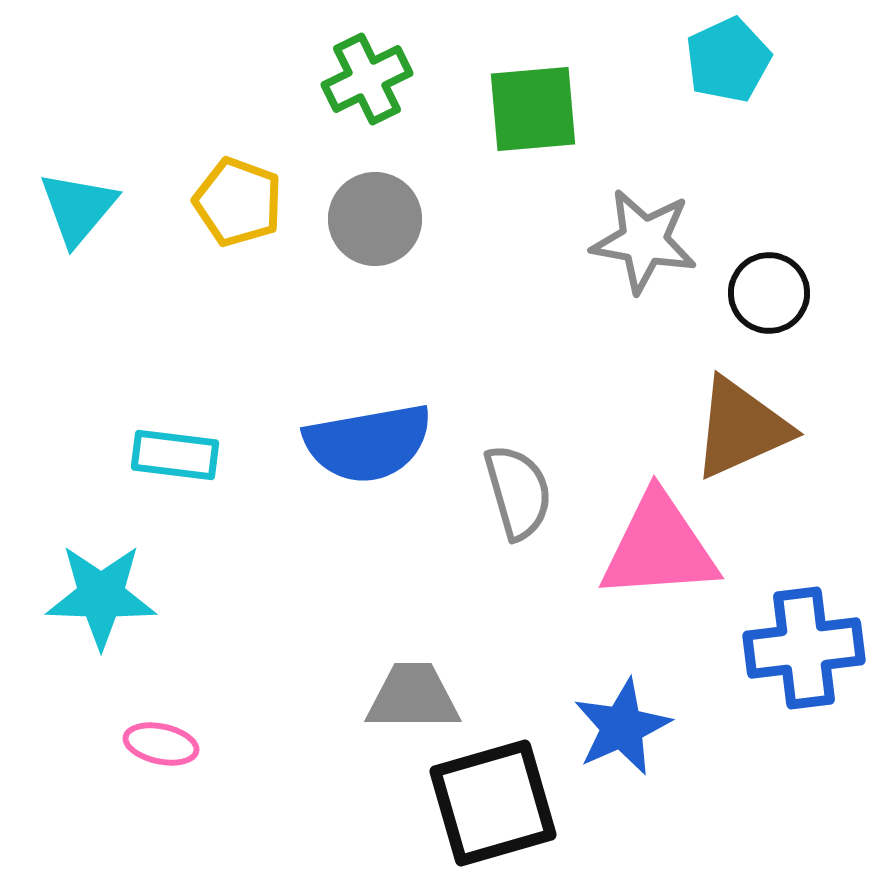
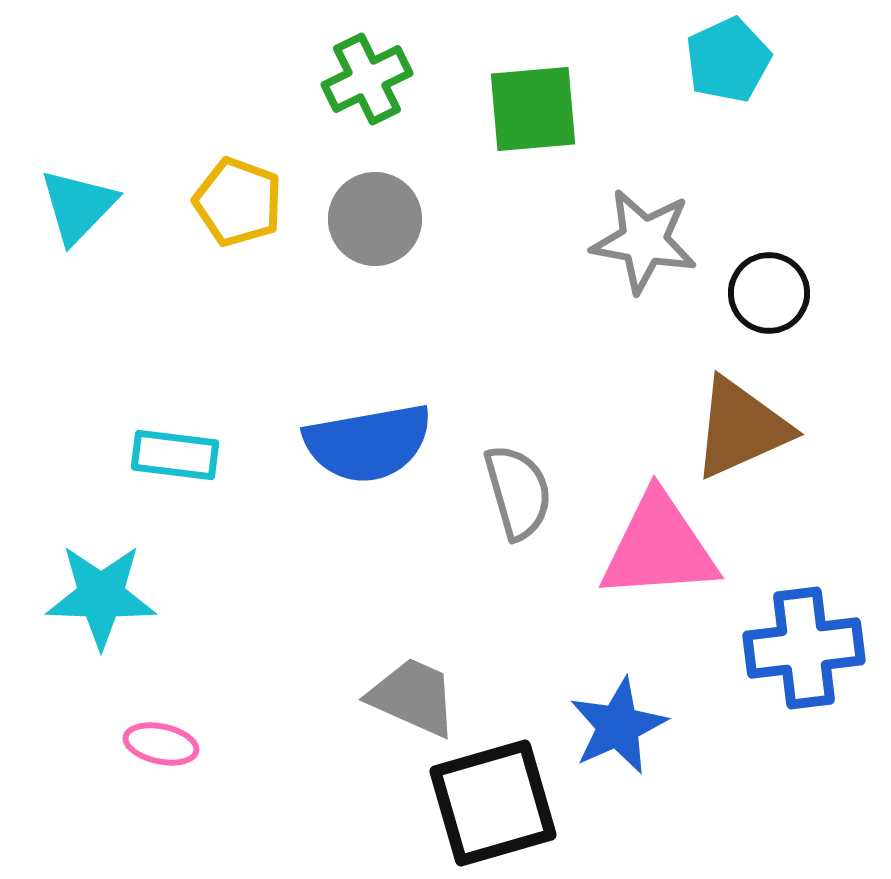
cyan triangle: moved 2 px up; rotated 4 degrees clockwise
gray trapezoid: rotated 24 degrees clockwise
blue star: moved 4 px left, 1 px up
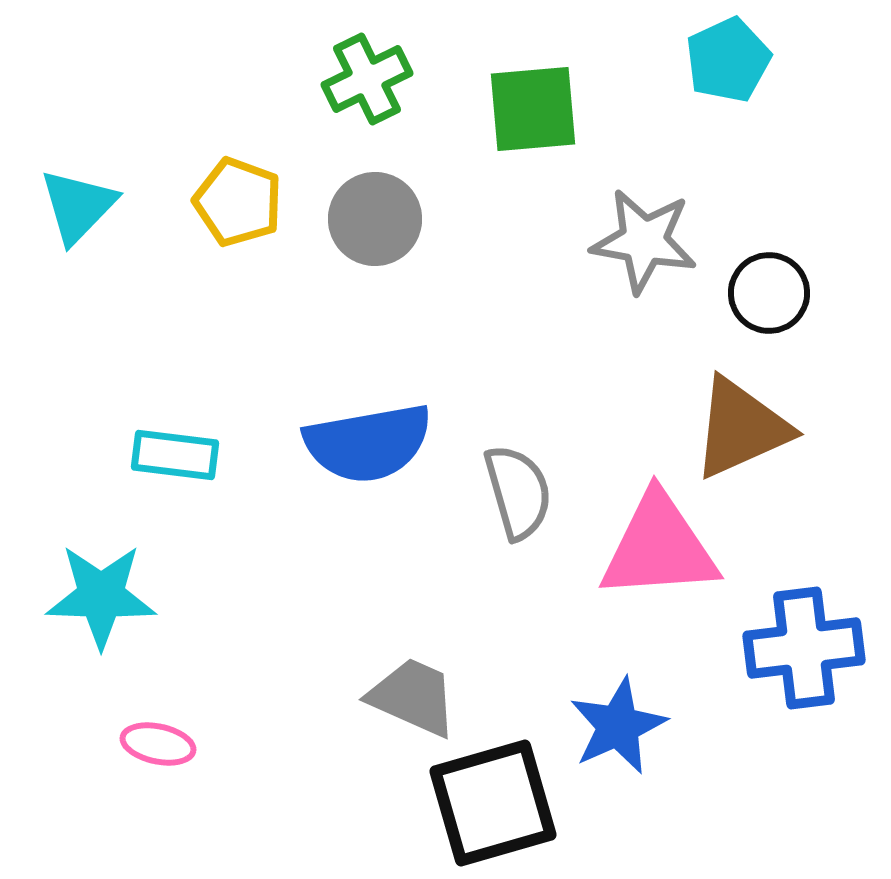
pink ellipse: moved 3 px left
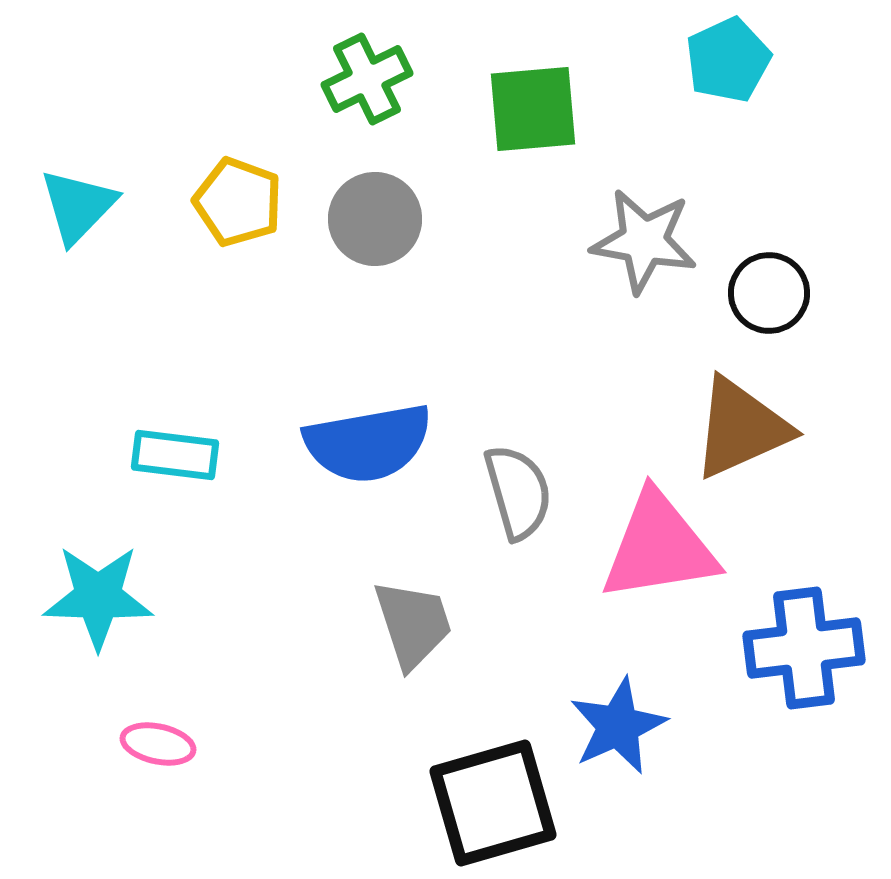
pink triangle: rotated 5 degrees counterclockwise
cyan star: moved 3 px left, 1 px down
gray trapezoid: moved 73 px up; rotated 48 degrees clockwise
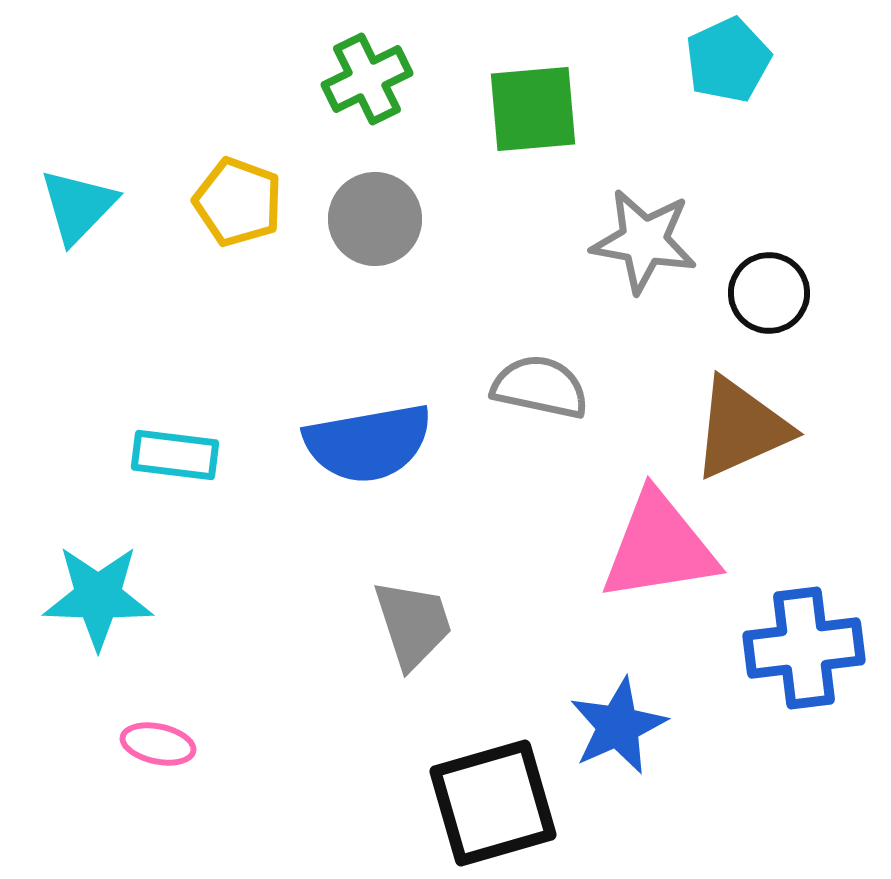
gray semicircle: moved 22 px right, 105 px up; rotated 62 degrees counterclockwise
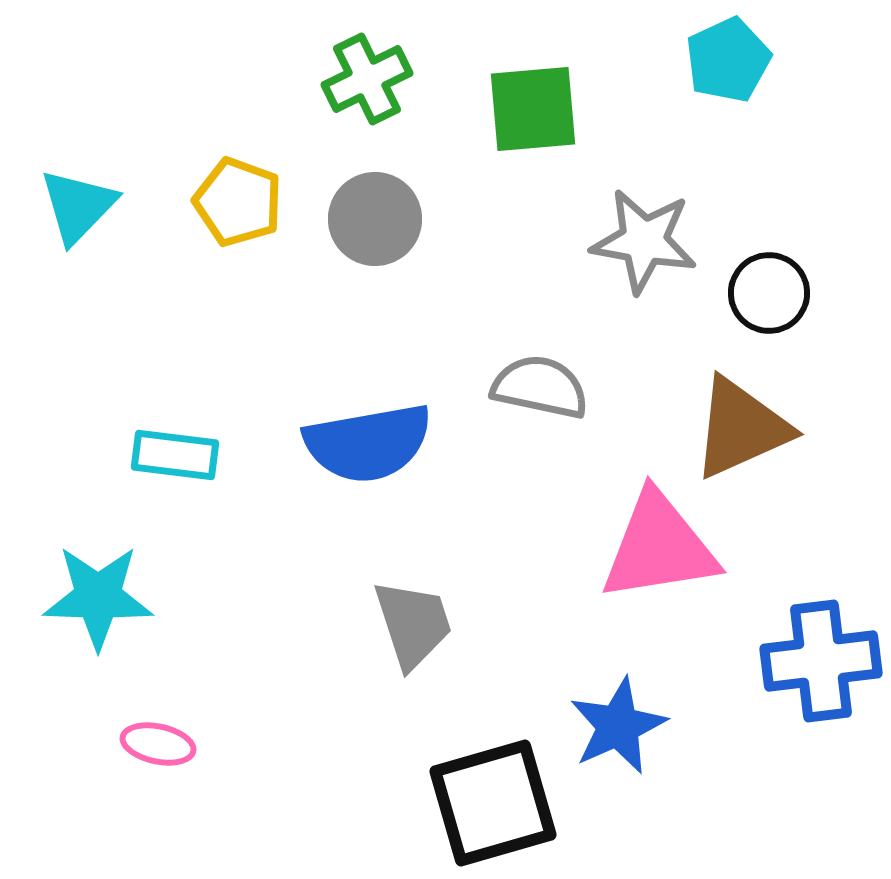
blue cross: moved 17 px right, 13 px down
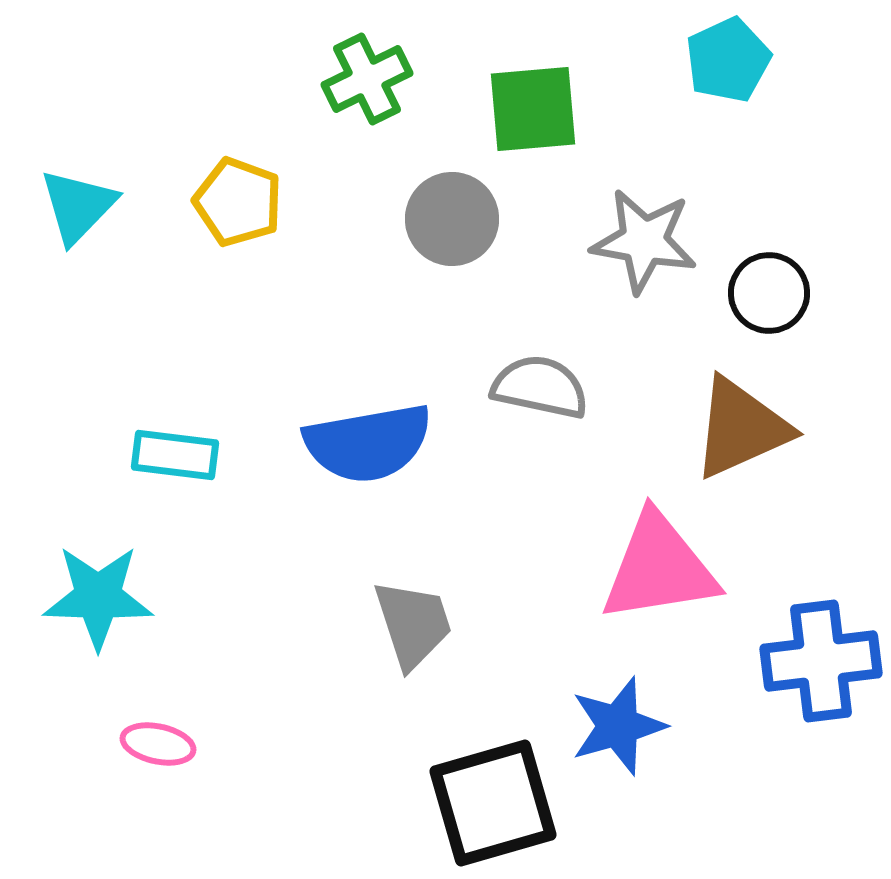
gray circle: moved 77 px right
pink triangle: moved 21 px down
blue star: rotated 8 degrees clockwise
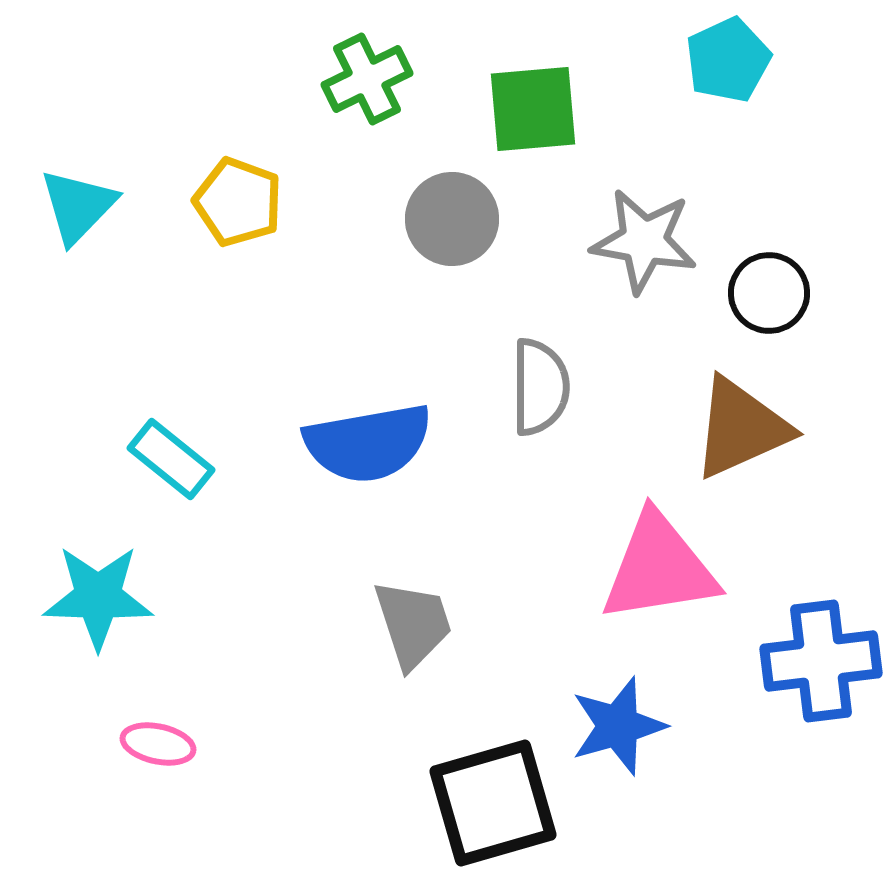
gray semicircle: rotated 78 degrees clockwise
cyan rectangle: moved 4 px left, 4 px down; rotated 32 degrees clockwise
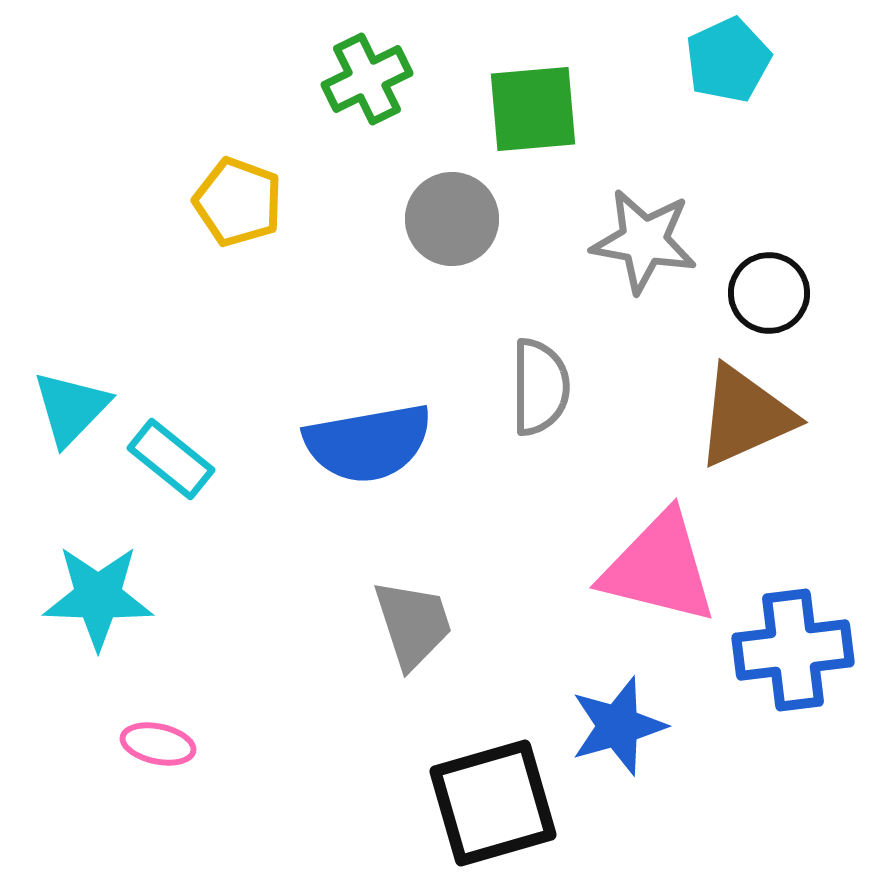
cyan triangle: moved 7 px left, 202 px down
brown triangle: moved 4 px right, 12 px up
pink triangle: rotated 23 degrees clockwise
blue cross: moved 28 px left, 11 px up
